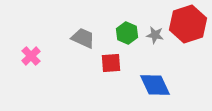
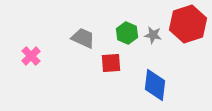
gray star: moved 2 px left
blue diamond: rotated 32 degrees clockwise
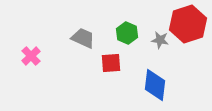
gray star: moved 7 px right, 5 px down
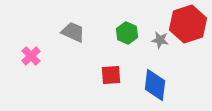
gray trapezoid: moved 10 px left, 6 px up
red square: moved 12 px down
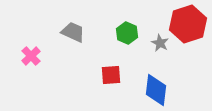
gray star: moved 3 px down; rotated 18 degrees clockwise
blue diamond: moved 1 px right, 5 px down
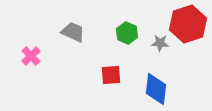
gray star: rotated 24 degrees counterclockwise
blue diamond: moved 1 px up
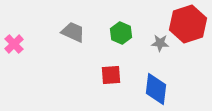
green hexagon: moved 6 px left
pink cross: moved 17 px left, 12 px up
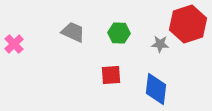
green hexagon: moved 2 px left; rotated 20 degrees counterclockwise
gray star: moved 1 px down
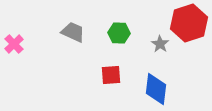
red hexagon: moved 1 px right, 1 px up
gray star: rotated 30 degrees clockwise
